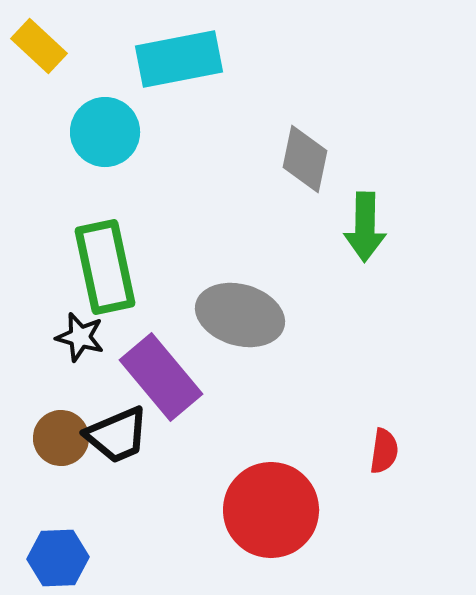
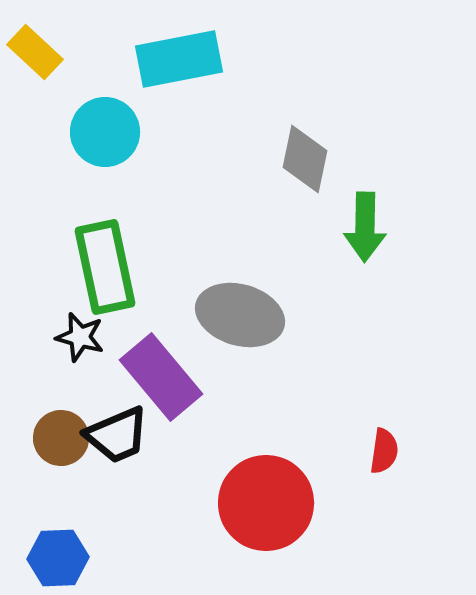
yellow rectangle: moved 4 px left, 6 px down
red circle: moved 5 px left, 7 px up
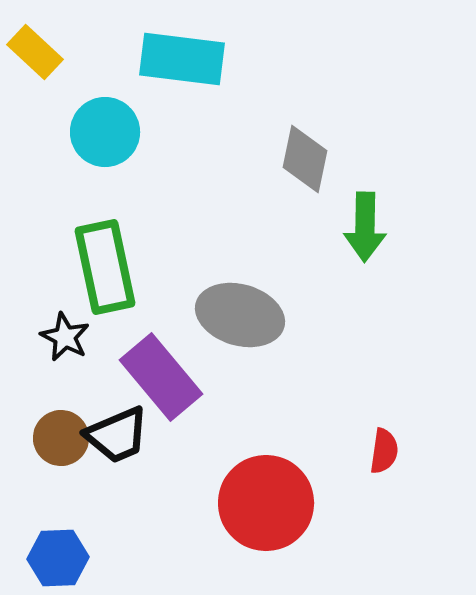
cyan rectangle: moved 3 px right; rotated 18 degrees clockwise
black star: moved 15 px left; rotated 12 degrees clockwise
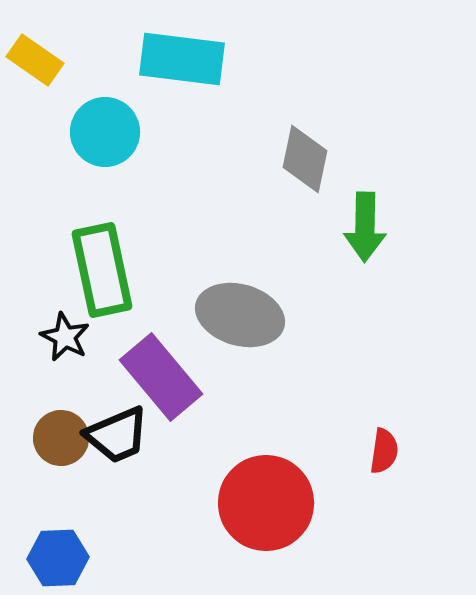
yellow rectangle: moved 8 px down; rotated 8 degrees counterclockwise
green rectangle: moved 3 px left, 3 px down
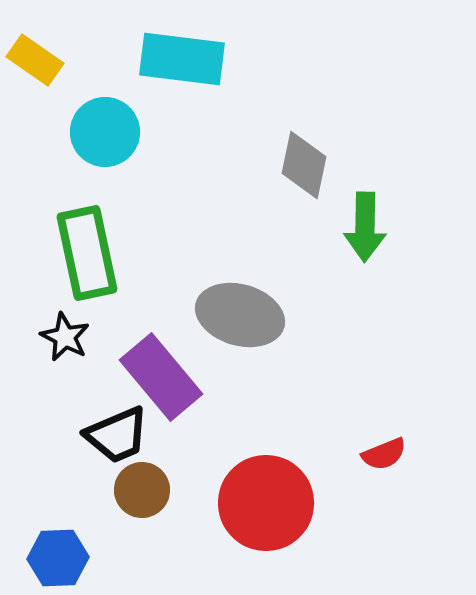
gray diamond: moved 1 px left, 6 px down
green rectangle: moved 15 px left, 17 px up
brown circle: moved 81 px right, 52 px down
red semicircle: moved 3 px down; rotated 60 degrees clockwise
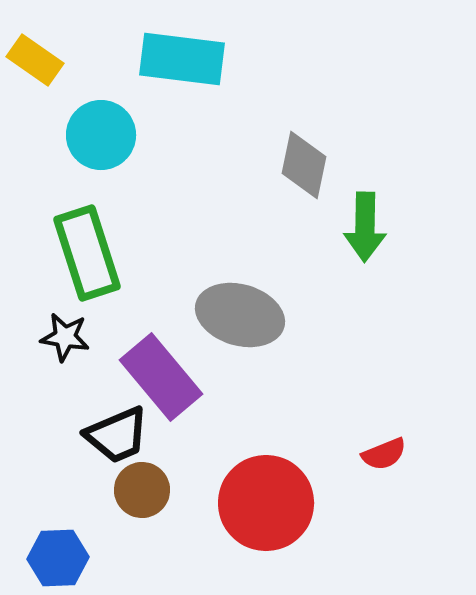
cyan circle: moved 4 px left, 3 px down
green rectangle: rotated 6 degrees counterclockwise
black star: rotated 18 degrees counterclockwise
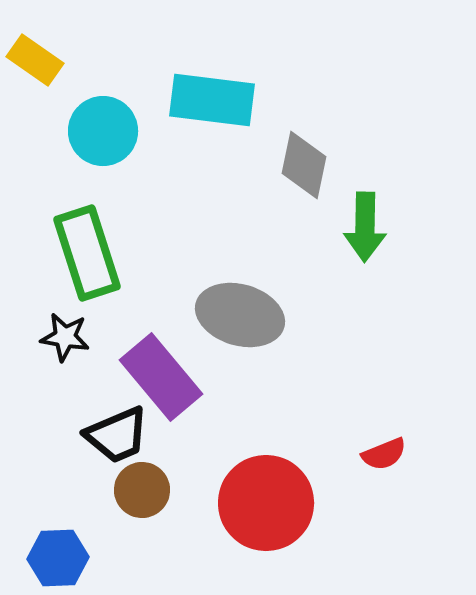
cyan rectangle: moved 30 px right, 41 px down
cyan circle: moved 2 px right, 4 px up
